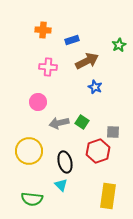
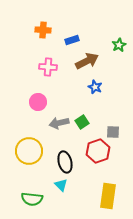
green square: rotated 24 degrees clockwise
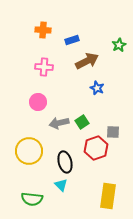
pink cross: moved 4 px left
blue star: moved 2 px right, 1 px down
red hexagon: moved 2 px left, 3 px up
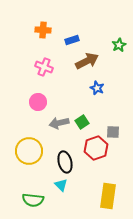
pink cross: rotated 18 degrees clockwise
green semicircle: moved 1 px right, 1 px down
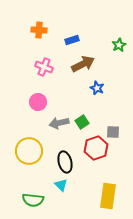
orange cross: moved 4 px left
brown arrow: moved 4 px left, 3 px down
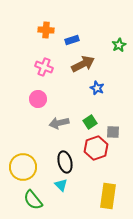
orange cross: moved 7 px right
pink circle: moved 3 px up
green square: moved 8 px right
yellow circle: moved 6 px left, 16 px down
green semicircle: rotated 45 degrees clockwise
